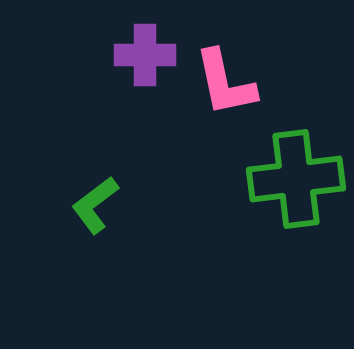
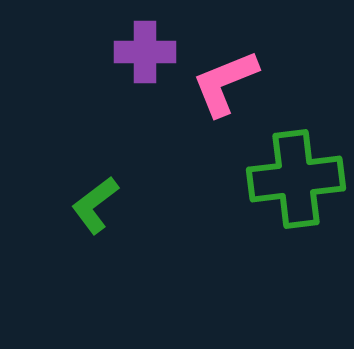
purple cross: moved 3 px up
pink L-shape: rotated 80 degrees clockwise
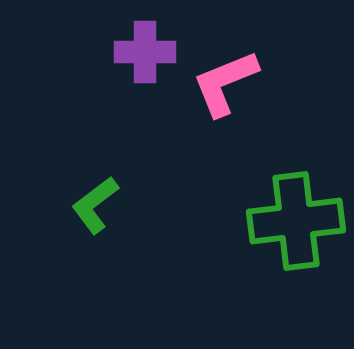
green cross: moved 42 px down
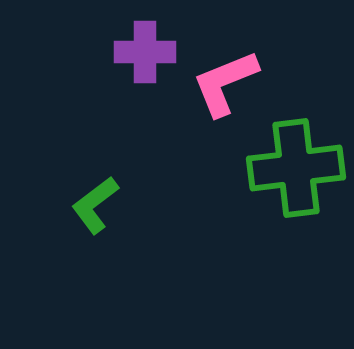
green cross: moved 53 px up
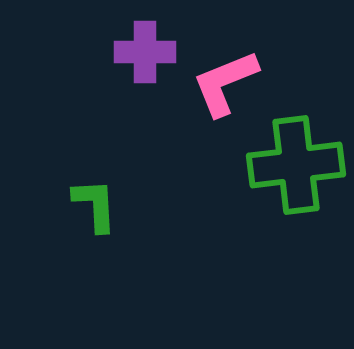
green cross: moved 3 px up
green L-shape: rotated 124 degrees clockwise
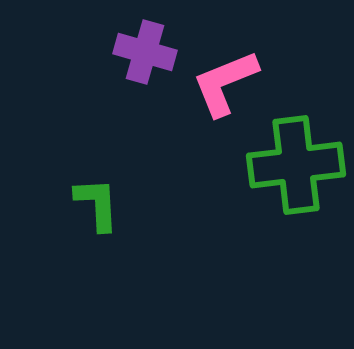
purple cross: rotated 16 degrees clockwise
green L-shape: moved 2 px right, 1 px up
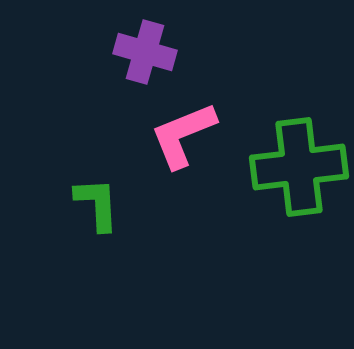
pink L-shape: moved 42 px left, 52 px down
green cross: moved 3 px right, 2 px down
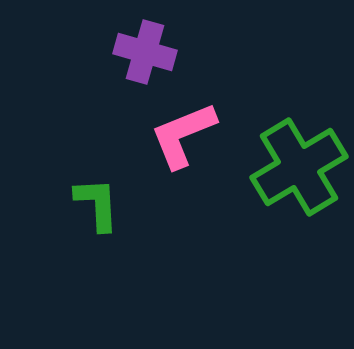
green cross: rotated 24 degrees counterclockwise
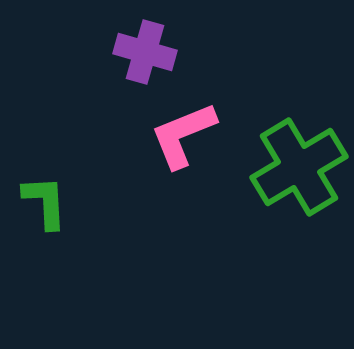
green L-shape: moved 52 px left, 2 px up
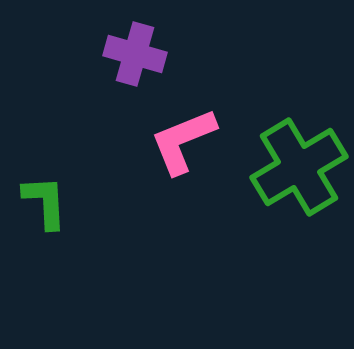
purple cross: moved 10 px left, 2 px down
pink L-shape: moved 6 px down
